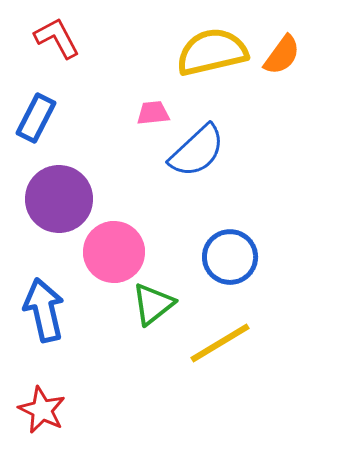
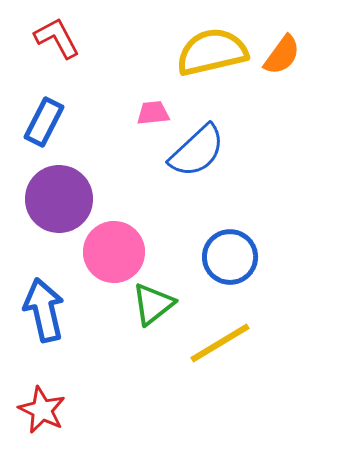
blue rectangle: moved 8 px right, 4 px down
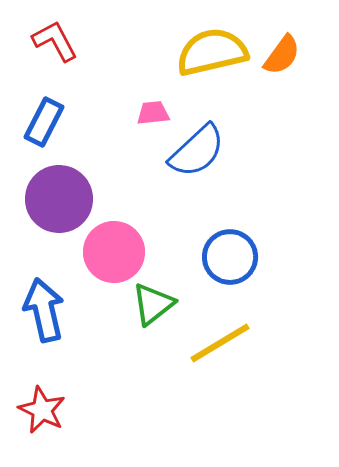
red L-shape: moved 2 px left, 3 px down
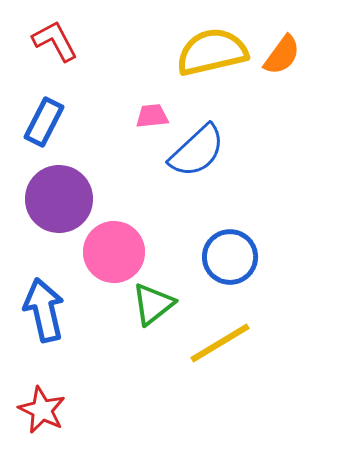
pink trapezoid: moved 1 px left, 3 px down
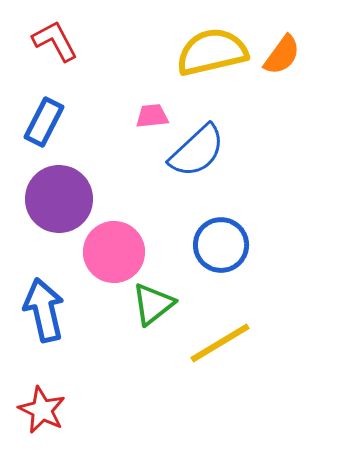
blue circle: moved 9 px left, 12 px up
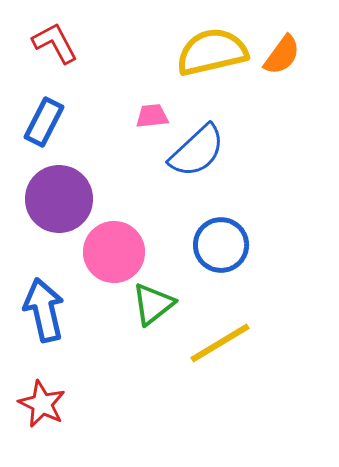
red L-shape: moved 2 px down
red star: moved 6 px up
